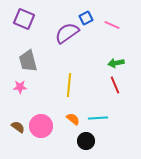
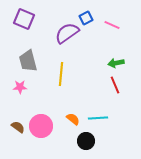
yellow line: moved 8 px left, 11 px up
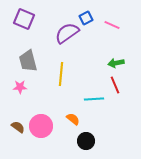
cyan line: moved 4 px left, 19 px up
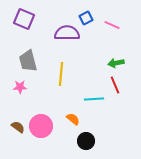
purple semicircle: rotated 35 degrees clockwise
